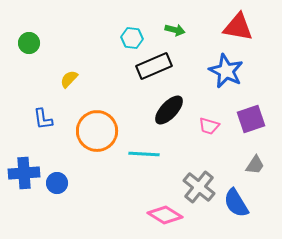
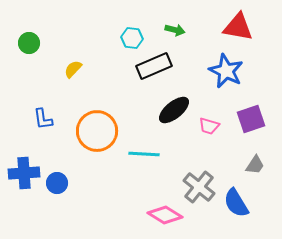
yellow semicircle: moved 4 px right, 10 px up
black ellipse: moved 5 px right; rotated 8 degrees clockwise
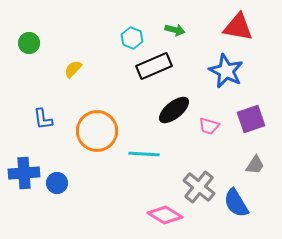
cyan hexagon: rotated 15 degrees clockwise
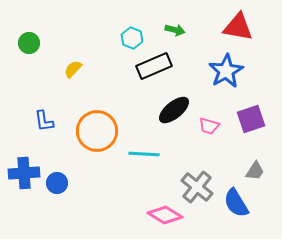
blue star: rotated 16 degrees clockwise
blue L-shape: moved 1 px right, 2 px down
gray trapezoid: moved 6 px down
gray cross: moved 2 px left
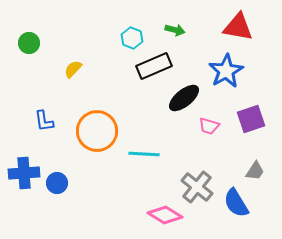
black ellipse: moved 10 px right, 12 px up
